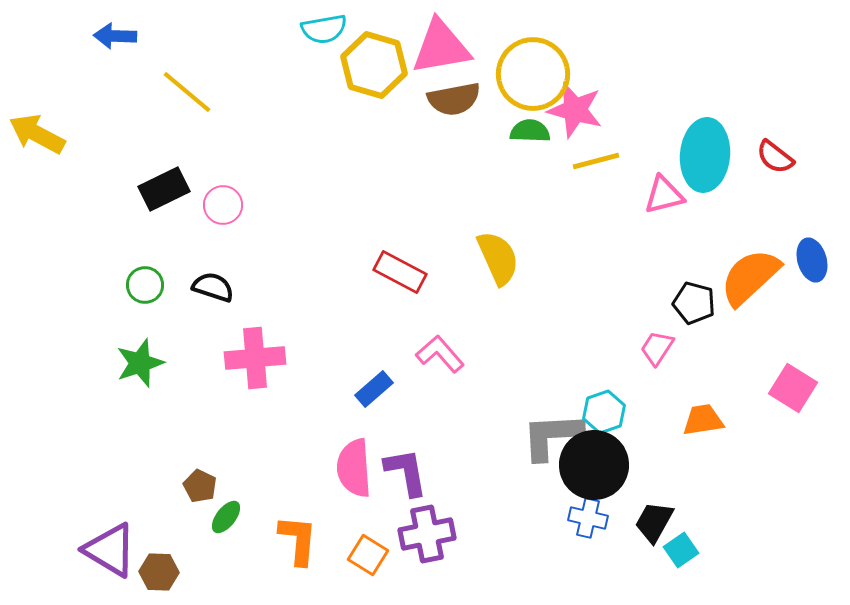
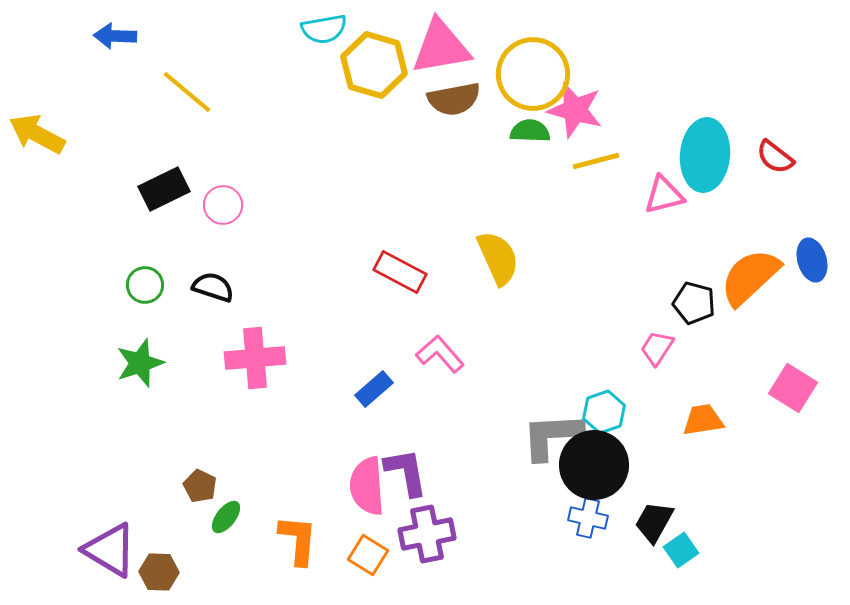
pink semicircle at (354, 468): moved 13 px right, 18 px down
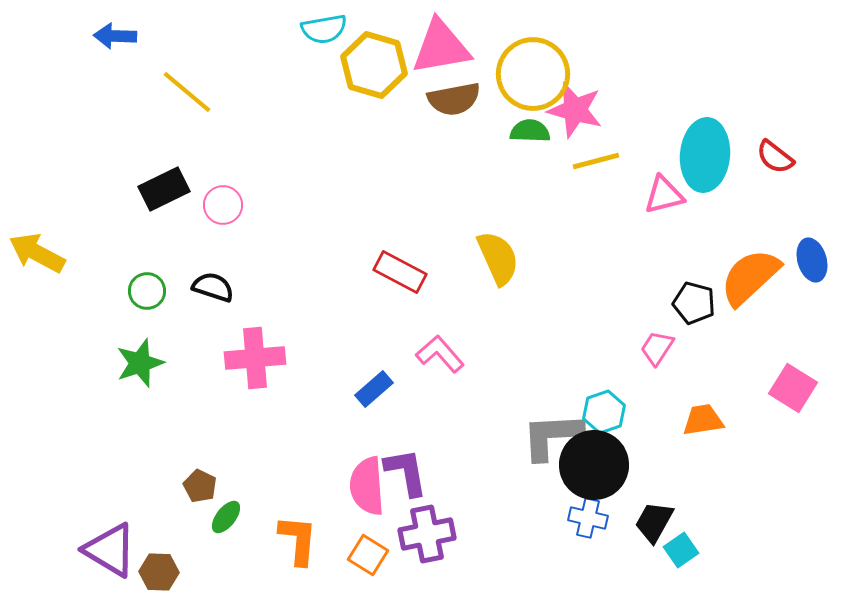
yellow arrow at (37, 134): moved 119 px down
green circle at (145, 285): moved 2 px right, 6 px down
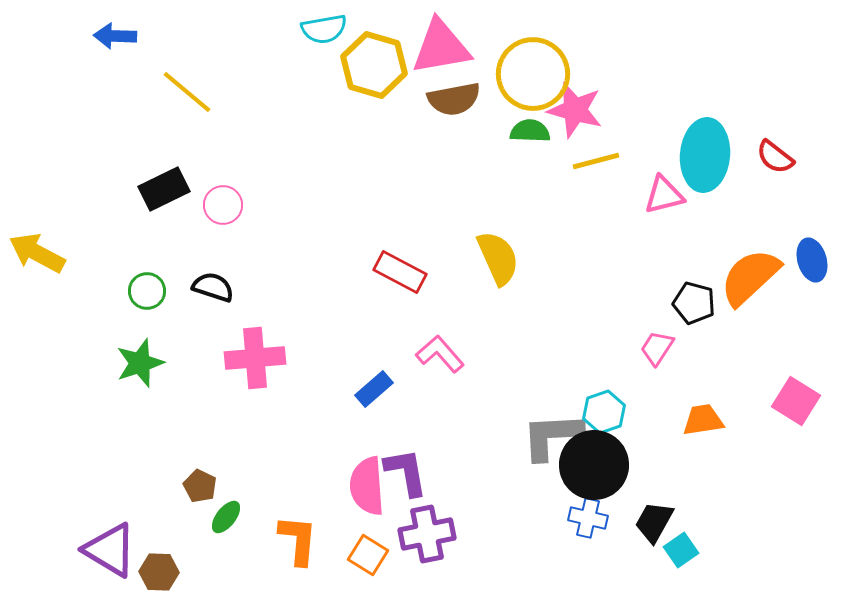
pink square at (793, 388): moved 3 px right, 13 px down
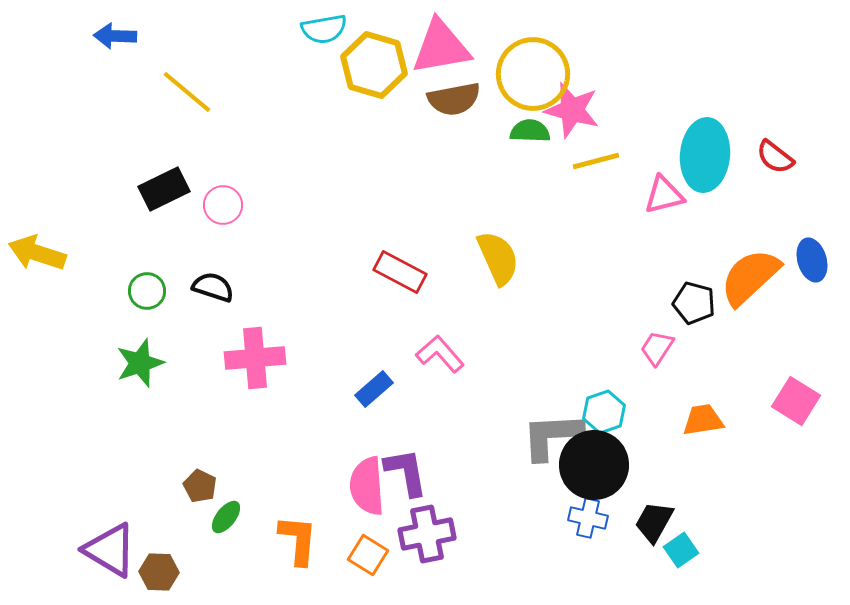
pink star at (575, 110): moved 3 px left
yellow arrow at (37, 253): rotated 10 degrees counterclockwise
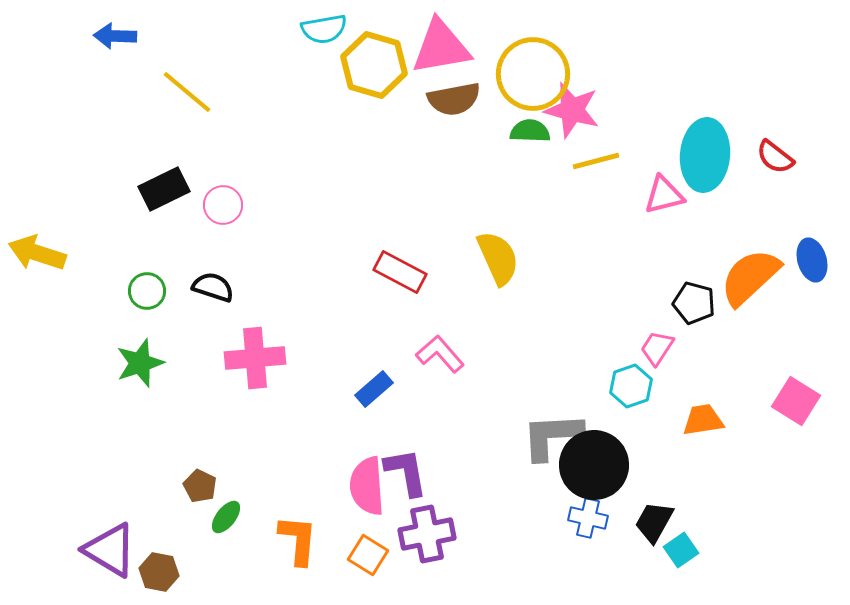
cyan hexagon at (604, 412): moved 27 px right, 26 px up
brown hexagon at (159, 572): rotated 9 degrees clockwise
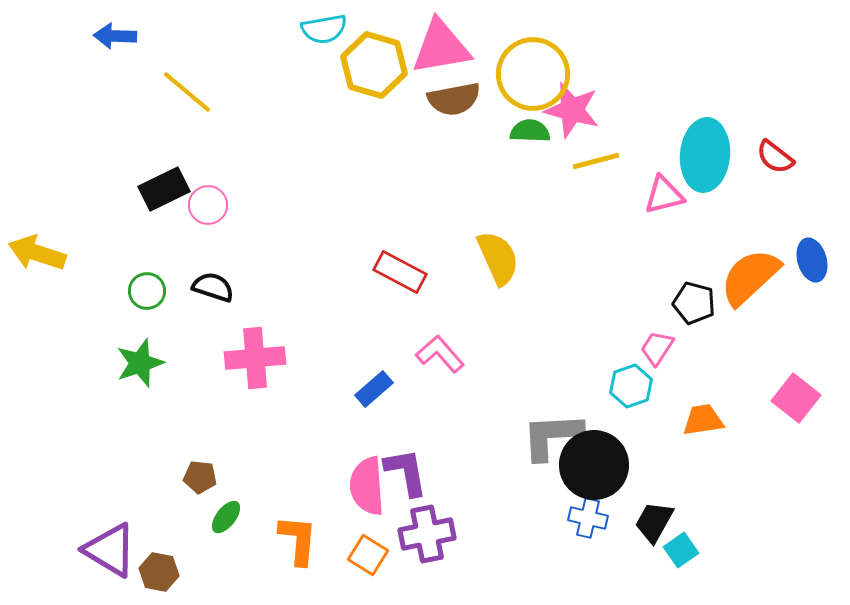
pink circle at (223, 205): moved 15 px left
pink square at (796, 401): moved 3 px up; rotated 6 degrees clockwise
brown pentagon at (200, 486): moved 9 px up; rotated 20 degrees counterclockwise
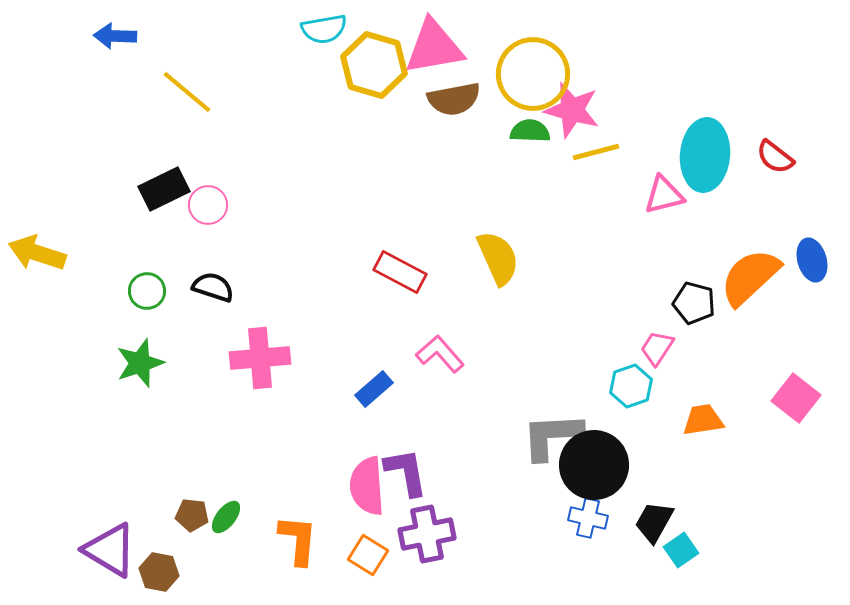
pink triangle at (441, 47): moved 7 px left
yellow line at (596, 161): moved 9 px up
pink cross at (255, 358): moved 5 px right
brown pentagon at (200, 477): moved 8 px left, 38 px down
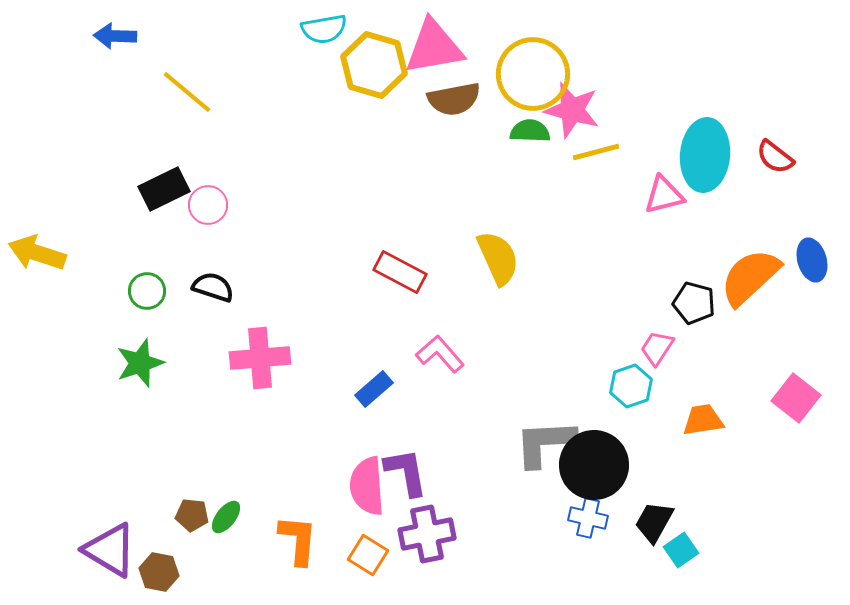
gray L-shape at (552, 436): moved 7 px left, 7 px down
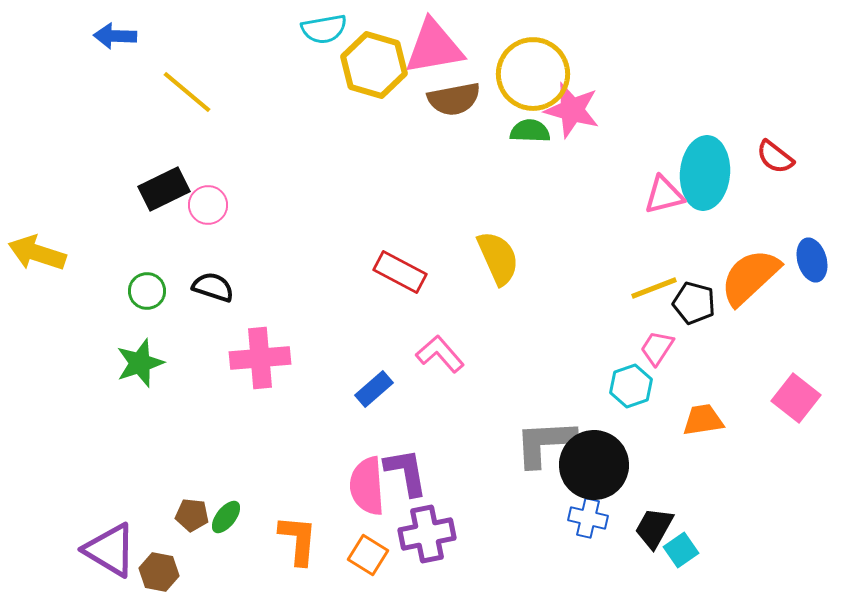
yellow line at (596, 152): moved 58 px right, 136 px down; rotated 6 degrees counterclockwise
cyan ellipse at (705, 155): moved 18 px down
black trapezoid at (654, 522): moved 6 px down
